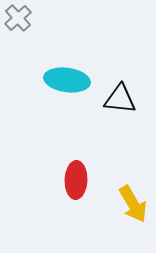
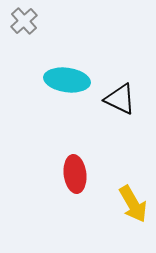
gray cross: moved 6 px right, 3 px down
black triangle: rotated 20 degrees clockwise
red ellipse: moved 1 px left, 6 px up; rotated 9 degrees counterclockwise
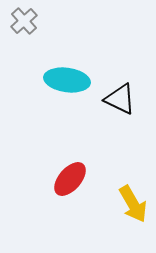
red ellipse: moved 5 px left, 5 px down; rotated 48 degrees clockwise
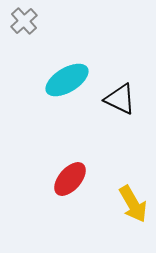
cyan ellipse: rotated 39 degrees counterclockwise
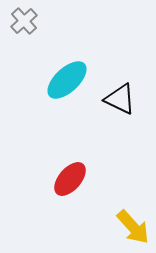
cyan ellipse: rotated 12 degrees counterclockwise
yellow arrow: moved 23 px down; rotated 12 degrees counterclockwise
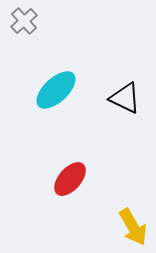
cyan ellipse: moved 11 px left, 10 px down
black triangle: moved 5 px right, 1 px up
yellow arrow: rotated 12 degrees clockwise
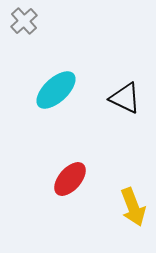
yellow arrow: moved 20 px up; rotated 9 degrees clockwise
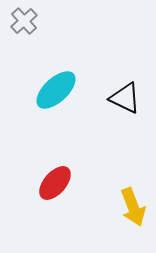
red ellipse: moved 15 px left, 4 px down
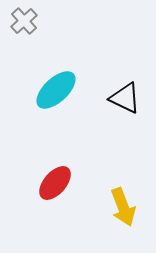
yellow arrow: moved 10 px left
